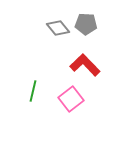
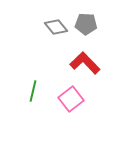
gray diamond: moved 2 px left, 1 px up
red L-shape: moved 2 px up
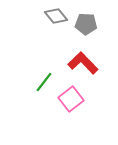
gray diamond: moved 11 px up
red L-shape: moved 2 px left
green line: moved 11 px right, 9 px up; rotated 25 degrees clockwise
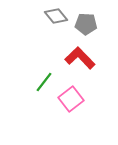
red L-shape: moved 3 px left, 5 px up
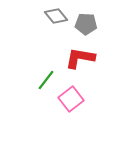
red L-shape: rotated 36 degrees counterclockwise
green line: moved 2 px right, 2 px up
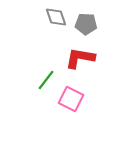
gray diamond: moved 1 px down; rotated 20 degrees clockwise
pink square: rotated 25 degrees counterclockwise
